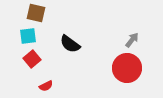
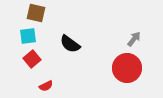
gray arrow: moved 2 px right, 1 px up
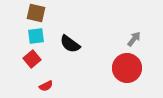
cyan square: moved 8 px right
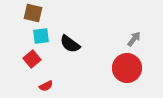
brown square: moved 3 px left
cyan square: moved 5 px right
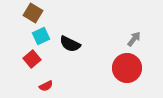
brown square: rotated 18 degrees clockwise
cyan square: rotated 18 degrees counterclockwise
black semicircle: rotated 10 degrees counterclockwise
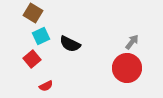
gray arrow: moved 2 px left, 3 px down
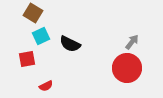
red square: moved 5 px left; rotated 30 degrees clockwise
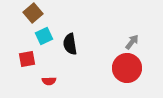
brown square: rotated 18 degrees clockwise
cyan square: moved 3 px right
black semicircle: rotated 55 degrees clockwise
red semicircle: moved 3 px right, 5 px up; rotated 24 degrees clockwise
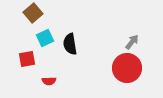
cyan square: moved 1 px right, 2 px down
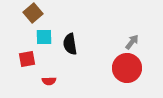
cyan square: moved 1 px left, 1 px up; rotated 24 degrees clockwise
